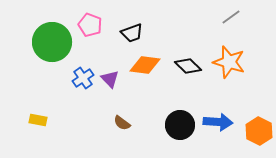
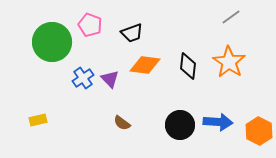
orange star: rotated 16 degrees clockwise
black diamond: rotated 52 degrees clockwise
yellow rectangle: rotated 24 degrees counterclockwise
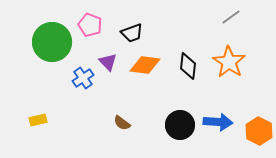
purple triangle: moved 2 px left, 17 px up
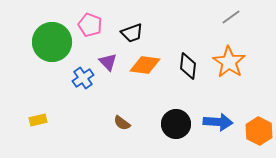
black circle: moved 4 px left, 1 px up
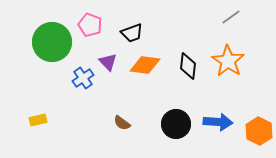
orange star: moved 1 px left, 1 px up
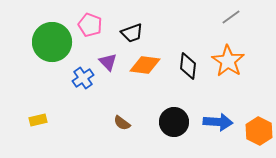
black circle: moved 2 px left, 2 px up
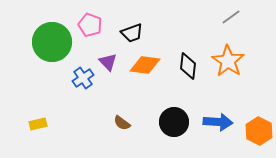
yellow rectangle: moved 4 px down
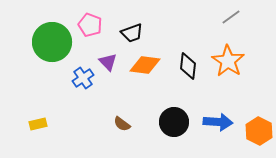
brown semicircle: moved 1 px down
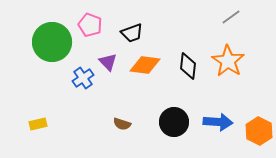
brown semicircle: rotated 18 degrees counterclockwise
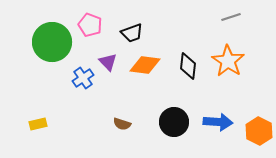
gray line: rotated 18 degrees clockwise
